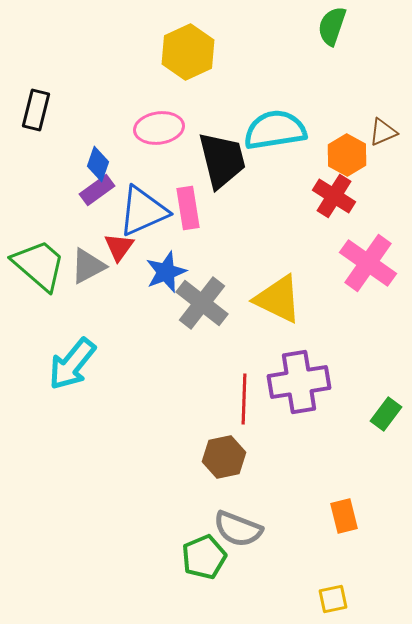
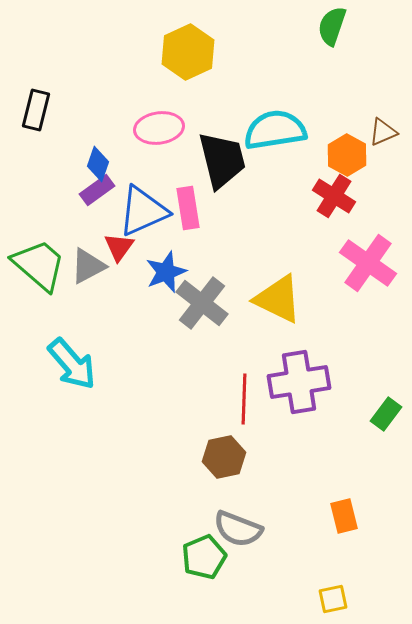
cyan arrow: rotated 80 degrees counterclockwise
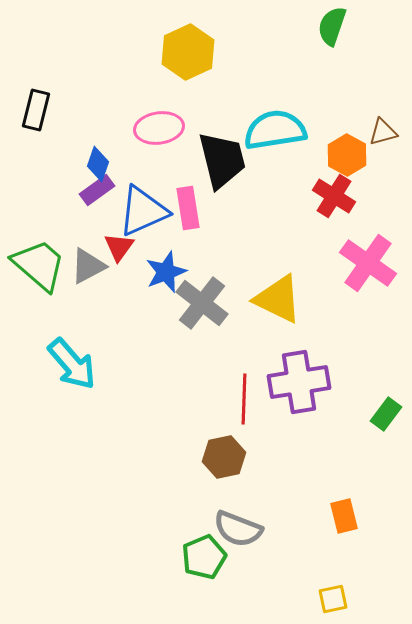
brown triangle: rotated 8 degrees clockwise
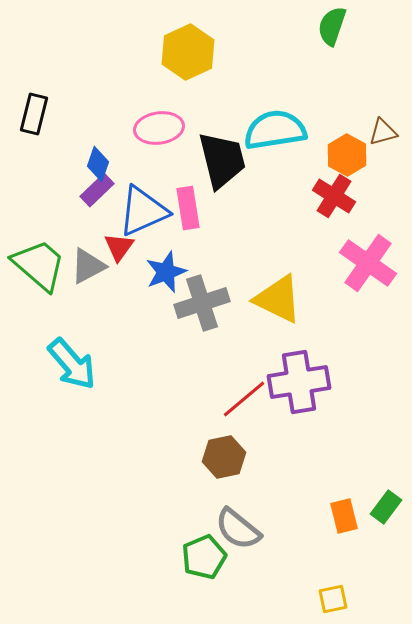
black rectangle: moved 2 px left, 4 px down
purple rectangle: rotated 8 degrees counterclockwise
gray cross: rotated 34 degrees clockwise
red line: rotated 48 degrees clockwise
green rectangle: moved 93 px down
gray semicircle: rotated 18 degrees clockwise
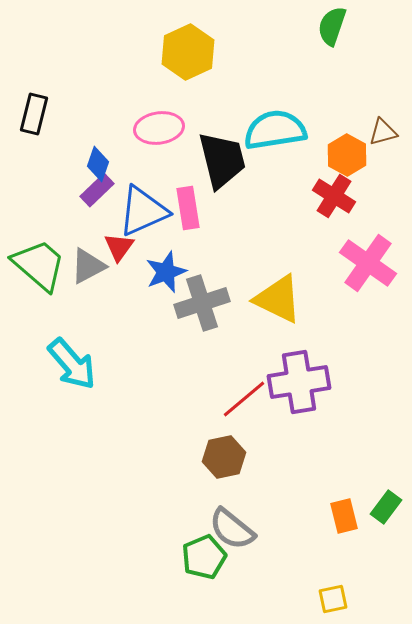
gray semicircle: moved 6 px left
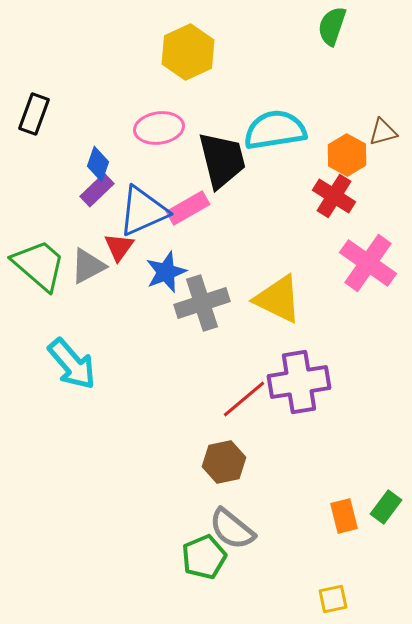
black rectangle: rotated 6 degrees clockwise
pink rectangle: rotated 69 degrees clockwise
brown hexagon: moved 5 px down
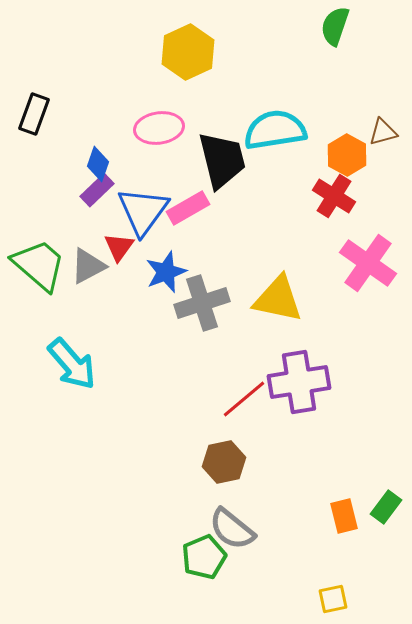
green semicircle: moved 3 px right
blue triangle: rotated 30 degrees counterclockwise
yellow triangle: rotated 14 degrees counterclockwise
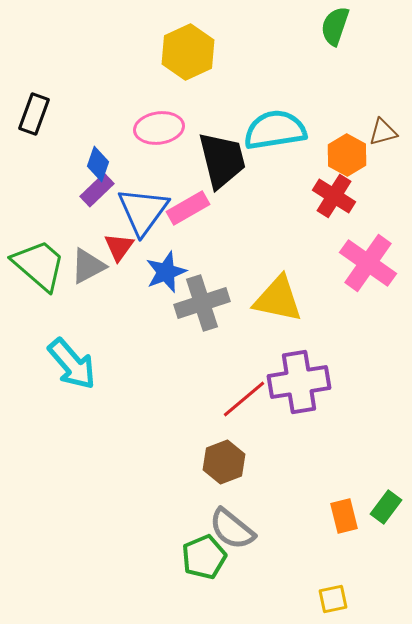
brown hexagon: rotated 9 degrees counterclockwise
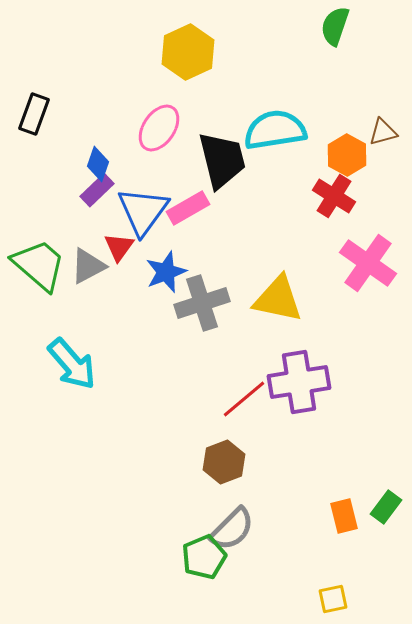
pink ellipse: rotated 48 degrees counterclockwise
gray semicircle: rotated 84 degrees counterclockwise
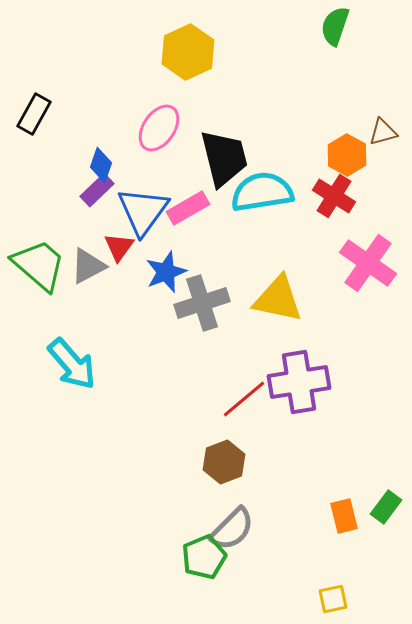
black rectangle: rotated 9 degrees clockwise
cyan semicircle: moved 13 px left, 62 px down
black trapezoid: moved 2 px right, 2 px up
blue diamond: moved 3 px right, 1 px down
